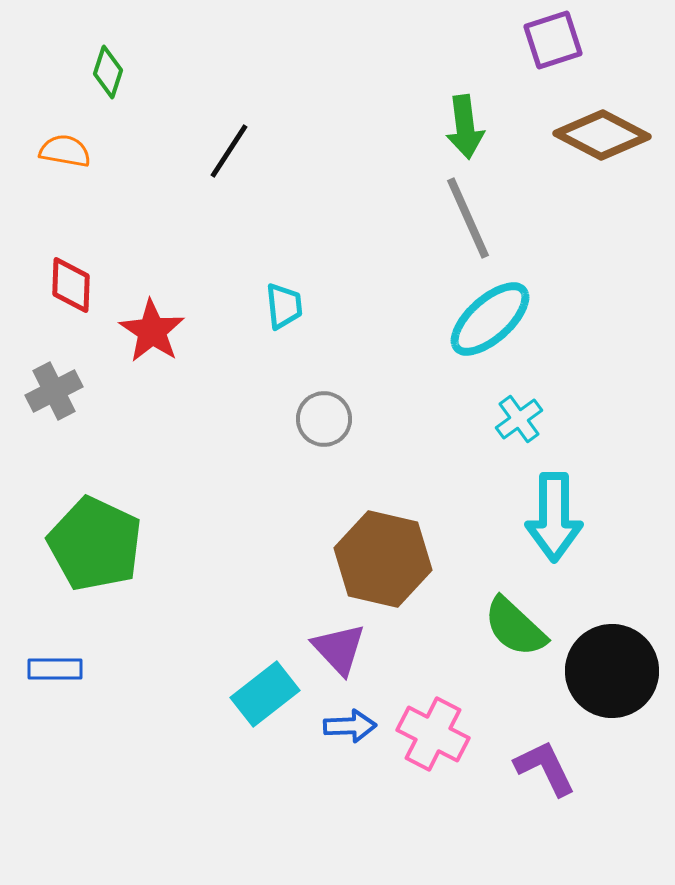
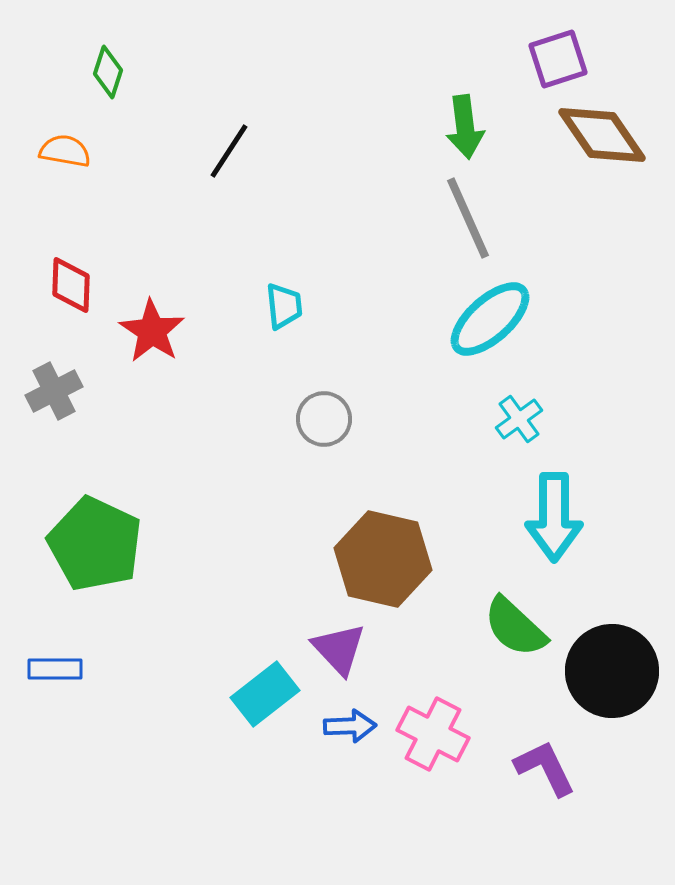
purple square: moved 5 px right, 19 px down
brown diamond: rotated 28 degrees clockwise
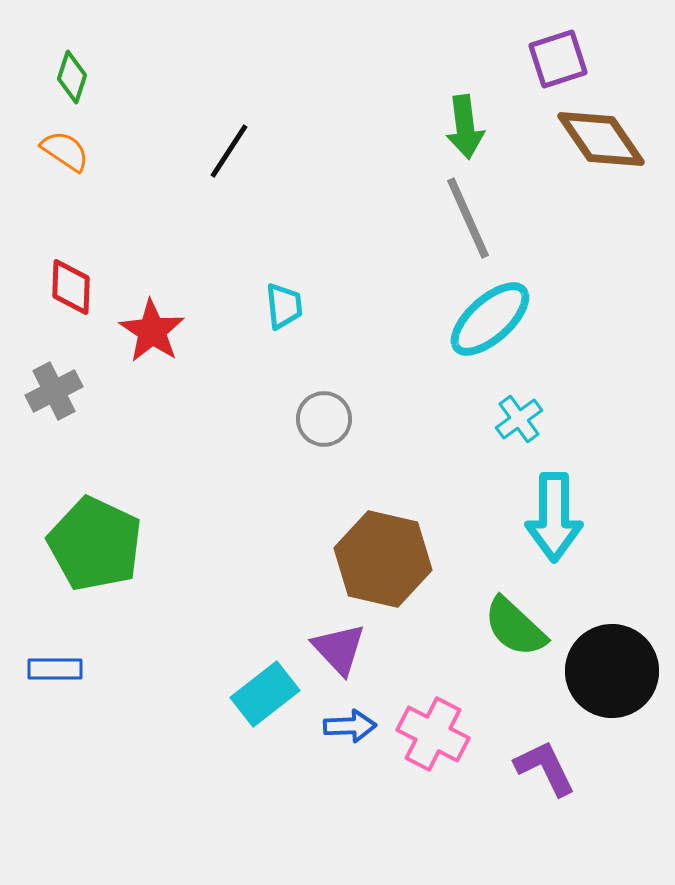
green diamond: moved 36 px left, 5 px down
brown diamond: moved 1 px left, 4 px down
orange semicircle: rotated 24 degrees clockwise
red diamond: moved 2 px down
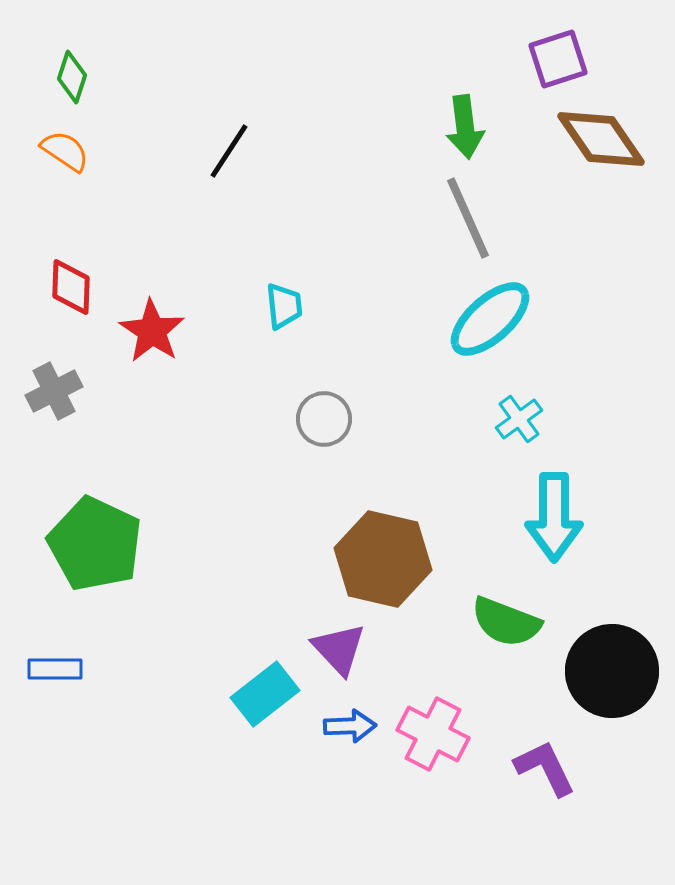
green semicircle: moved 9 px left, 5 px up; rotated 22 degrees counterclockwise
